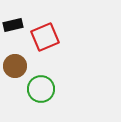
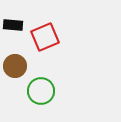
black rectangle: rotated 18 degrees clockwise
green circle: moved 2 px down
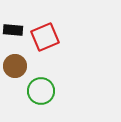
black rectangle: moved 5 px down
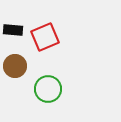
green circle: moved 7 px right, 2 px up
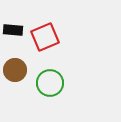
brown circle: moved 4 px down
green circle: moved 2 px right, 6 px up
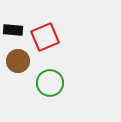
brown circle: moved 3 px right, 9 px up
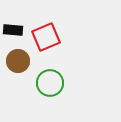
red square: moved 1 px right
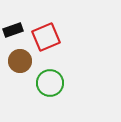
black rectangle: rotated 24 degrees counterclockwise
brown circle: moved 2 px right
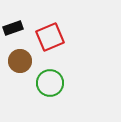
black rectangle: moved 2 px up
red square: moved 4 px right
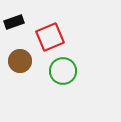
black rectangle: moved 1 px right, 6 px up
green circle: moved 13 px right, 12 px up
